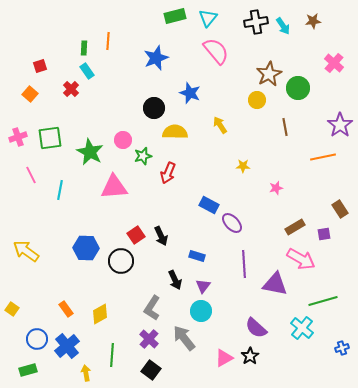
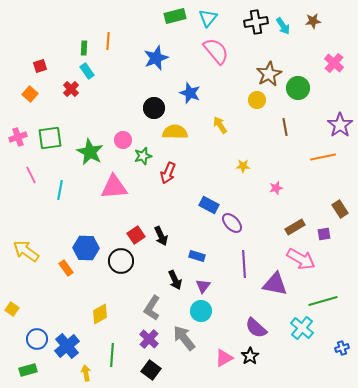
orange rectangle at (66, 309): moved 41 px up
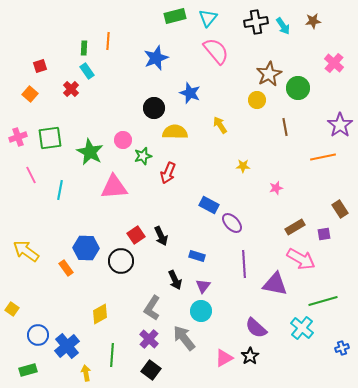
blue circle at (37, 339): moved 1 px right, 4 px up
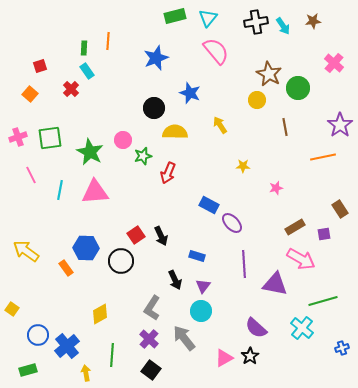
brown star at (269, 74): rotated 15 degrees counterclockwise
pink triangle at (114, 187): moved 19 px left, 5 px down
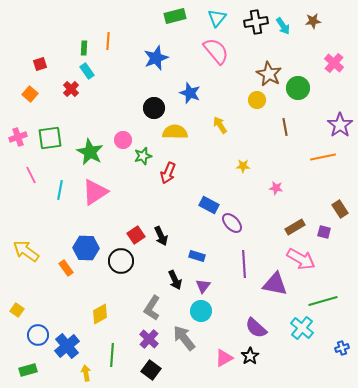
cyan triangle at (208, 18): moved 9 px right
red square at (40, 66): moved 2 px up
pink star at (276, 188): rotated 24 degrees clockwise
pink triangle at (95, 192): rotated 28 degrees counterclockwise
purple square at (324, 234): moved 2 px up; rotated 24 degrees clockwise
yellow square at (12, 309): moved 5 px right, 1 px down
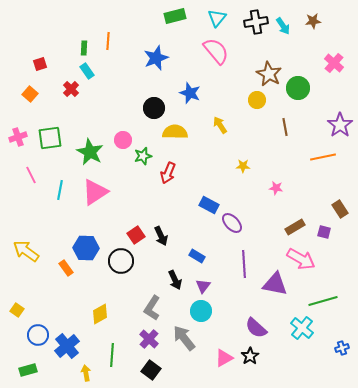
blue rectangle at (197, 256): rotated 14 degrees clockwise
